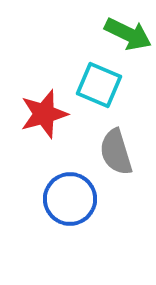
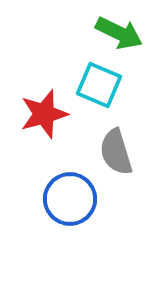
green arrow: moved 9 px left, 1 px up
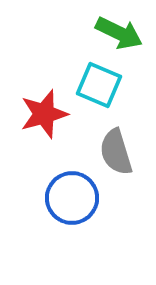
blue circle: moved 2 px right, 1 px up
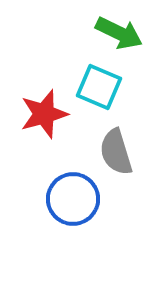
cyan square: moved 2 px down
blue circle: moved 1 px right, 1 px down
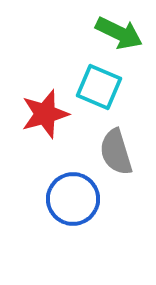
red star: moved 1 px right
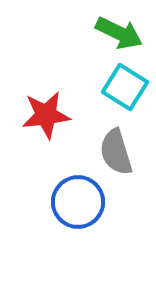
cyan square: moved 26 px right; rotated 9 degrees clockwise
red star: moved 1 px right, 1 px down; rotated 9 degrees clockwise
blue circle: moved 5 px right, 3 px down
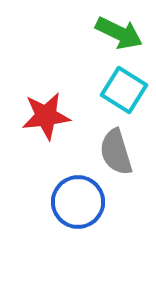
cyan square: moved 1 px left, 3 px down
red star: moved 1 px down
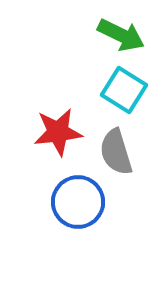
green arrow: moved 2 px right, 2 px down
red star: moved 12 px right, 16 px down
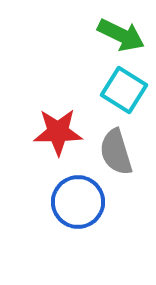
red star: rotated 6 degrees clockwise
